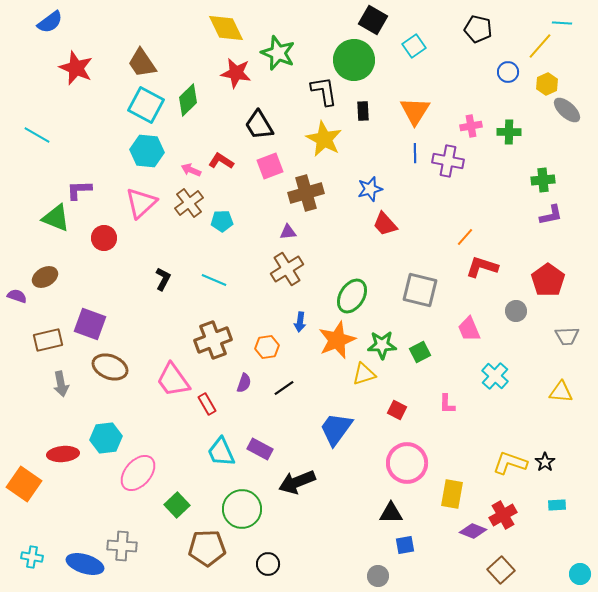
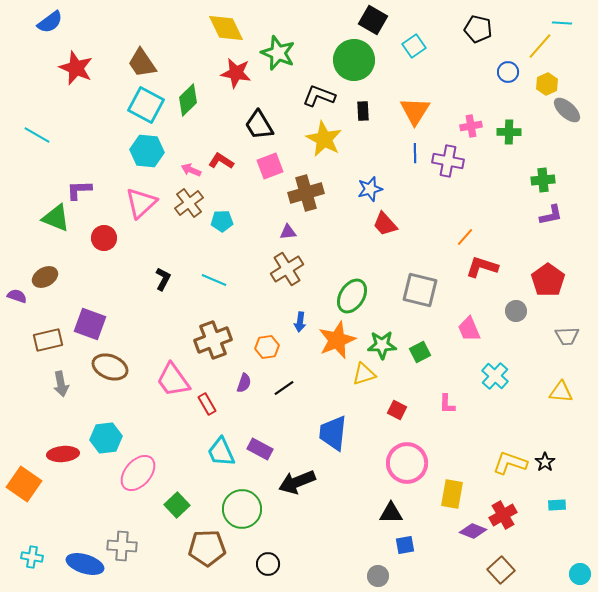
black L-shape at (324, 91): moved 5 px left, 5 px down; rotated 60 degrees counterclockwise
blue trapezoid at (336, 429): moved 3 px left, 4 px down; rotated 30 degrees counterclockwise
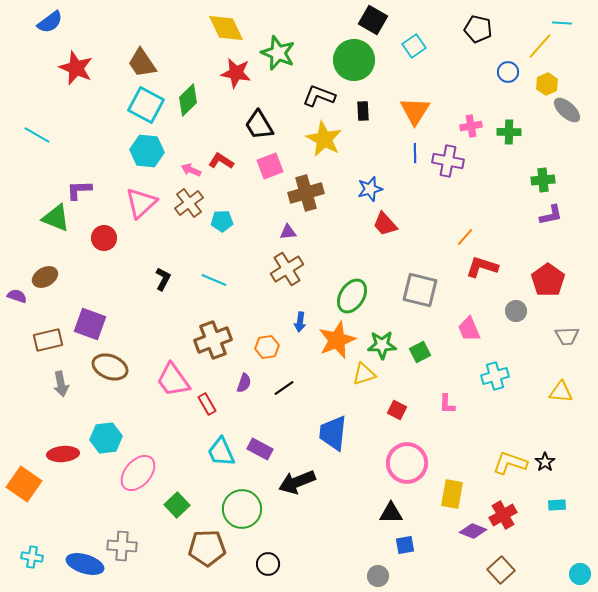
cyan cross at (495, 376): rotated 32 degrees clockwise
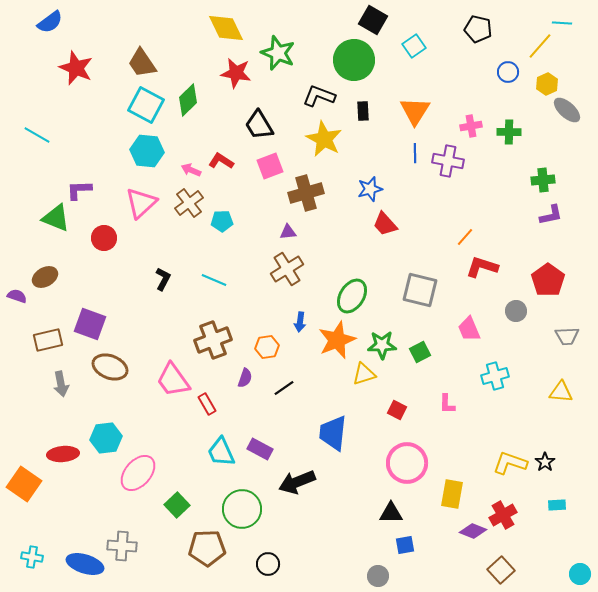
purple semicircle at (244, 383): moved 1 px right, 5 px up
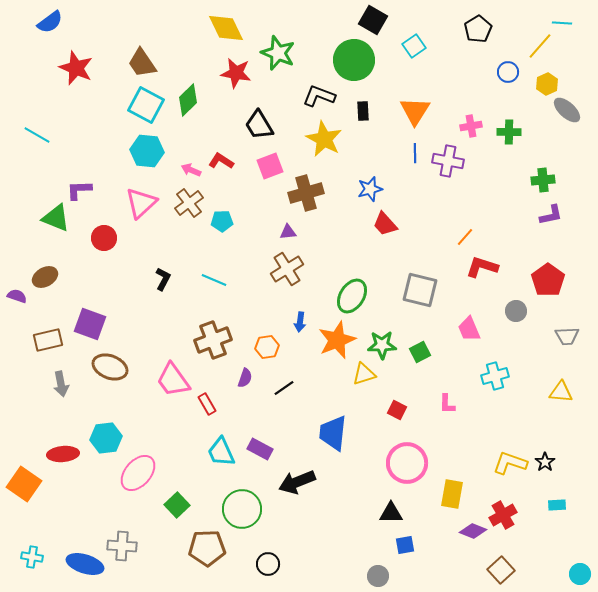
black pentagon at (478, 29): rotated 28 degrees clockwise
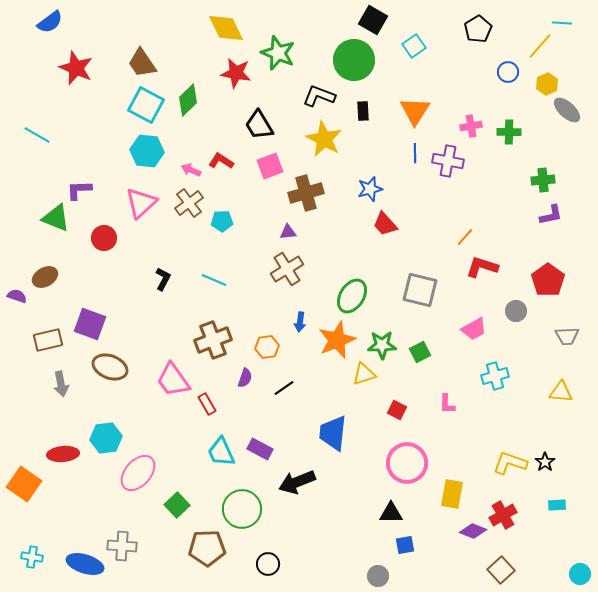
pink trapezoid at (469, 329): moved 5 px right; rotated 96 degrees counterclockwise
